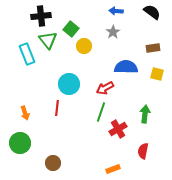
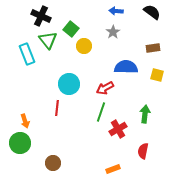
black cross: rotated 30 degrees clockwise
yellow square: moved 1 px down
orange arrow: moved 8 px down
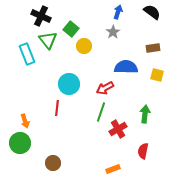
blue arrow: moved 2 px right, 1 px down; rotated 104 degrees clockwise
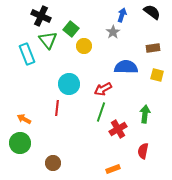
blue arrow: moved 4 px right, 3 px down
red arrow: moved 2 px left, 1 px down
orange arrow: moved 1 px left, 2 px up; rotated 136 degrees clockwise
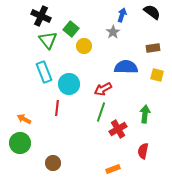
cyan rectangle: moved 17 px right, 18 px down
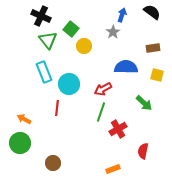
green arrow: moved 1 px left, 11 px up; rotated 126 degrees clockwise
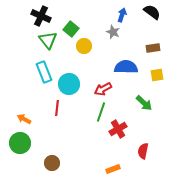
gray star: rotated 16 degrees counterclockwise
yellow square: rotated 24 degrees counterclockwise
brown circle: moved 1 px left
